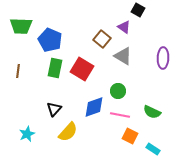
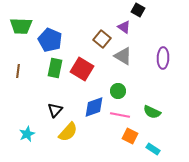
black triangle: moved 1 px right, 1 px down
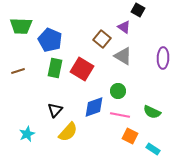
brown line: rotated 64 degrees clockwise
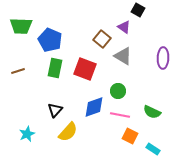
red square: moved 3 px right; rotated 10 degrees counterclockwise
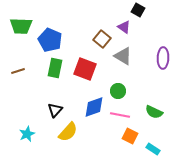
green semicircle: moved 2 px right
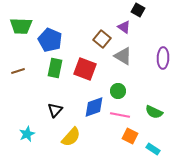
yellow semicircle: moved 3 px right, 5 px down
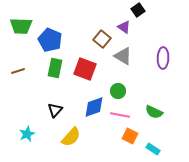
black square: rotated 24 degrees clockwise
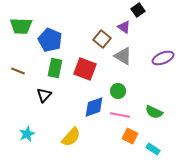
purple ellipse: rotated 65 degrees clockwise
brown line: rotated 40 degrees clockwise
black triangle: moved 11 px left, 15 px up
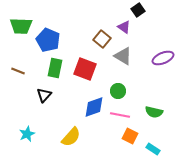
blue pentagon: moved 2 px left
green semicircle: rotated 12 degrees counterclockwise
